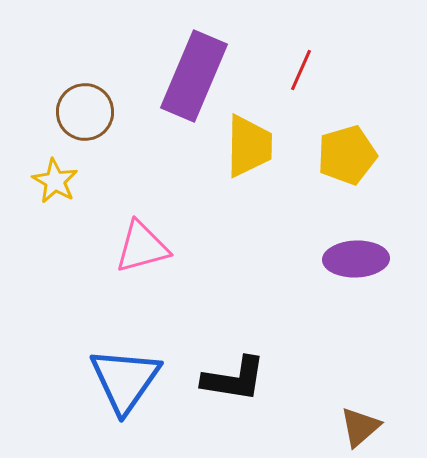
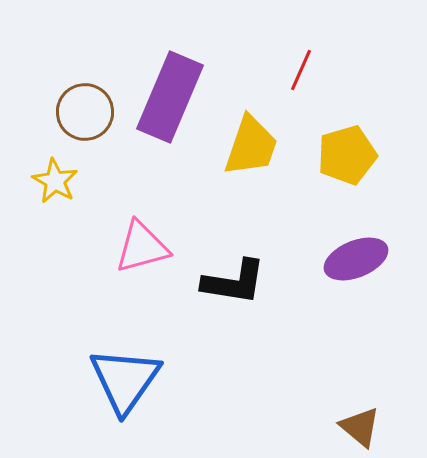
purple rectangle: moved 24 px left, 21 px down
yellow trapezoid: moved 2 px right; rotated 18 degrees clockwise
purple ellipse: rotated 20 degrees counterclockwise
black L-shape: moved 97 px up
brown triangle: rotated 39 degrees counterclockwise
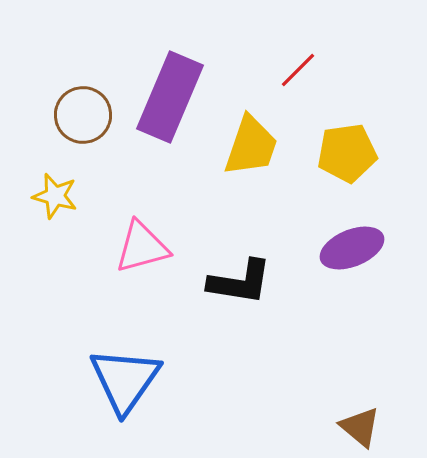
red line: moved 3 px left; rotated 21 degrees clockwise
brown circle: moved 2 px left, 3 px down
yellow pentagon: moved 2 px up; rotated 8 degrees clockwise
yellow star: moved 15 px down; rotated 15 degrees counterclockwise
purple ellipse: moved 4 px left, 11 px up
black L-shape: moved 6 px right
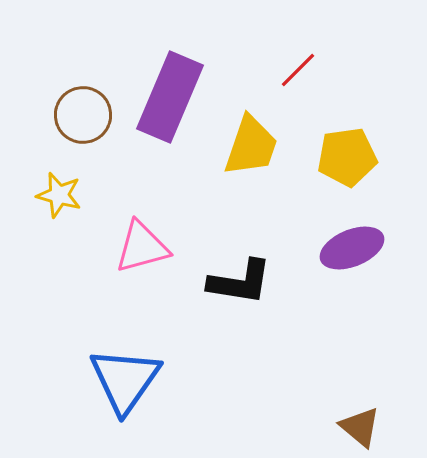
yellow pentagon: moved 4 px down
yellow star: moved 4 px right, 1 px up
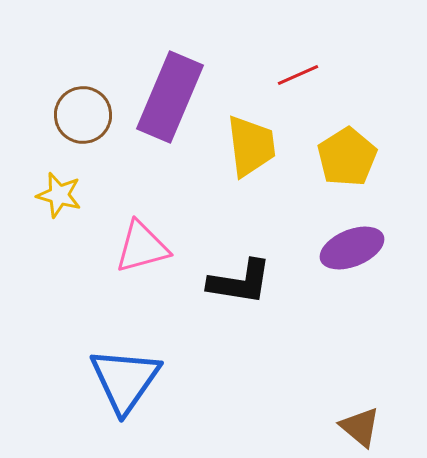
red line: moved 5 px down; rotated 21 degrees clockwise
yellow trapezoid: rotated 26 degrees counterclockwise
yellow pentagon: rotated 24 degrees counterclockwise
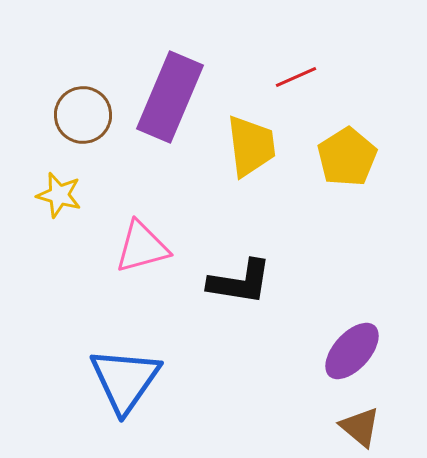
red line: moved 2 px left, 2 px down
purple ellipse: moved 103 px down; rotated 26 degrees counterclockwise
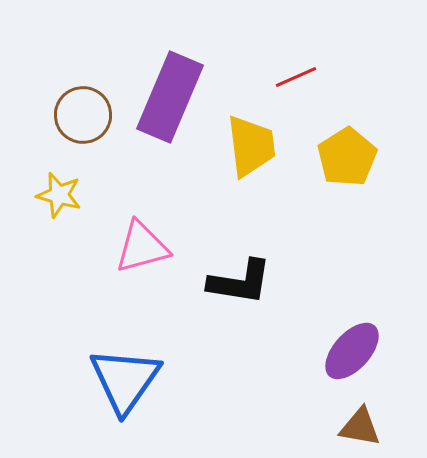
brown triangle: rotated 30 degrees counterclockwise
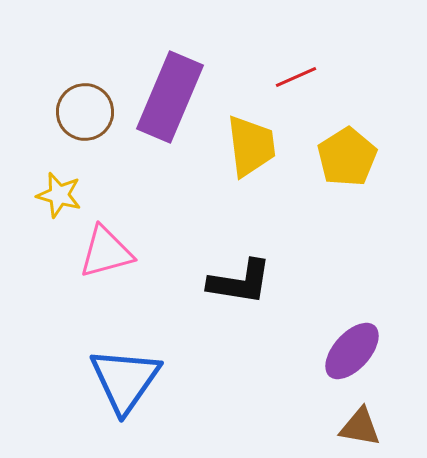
brown circle: moved 2 px right, 3 px up
pink triangle: moved 36 px left, 5 px down
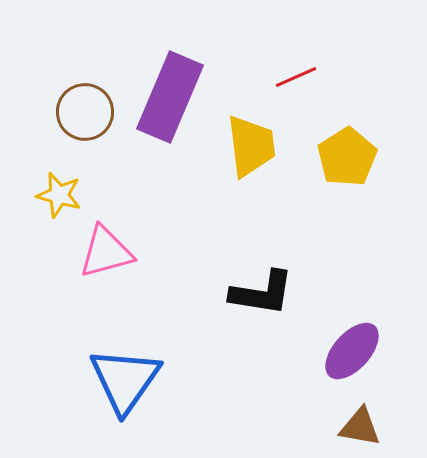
black L-shape: moved 22 px right, 11 px down
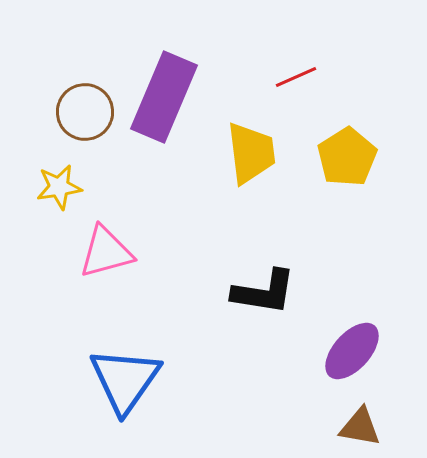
purple rectangle: moved 6 px left
yellow trapezoid: moved 7 px down
yellow star: moved 8 px up; rotated 24 degrees counterclockwise
black L-shape: moved 2 px right, 1 px up
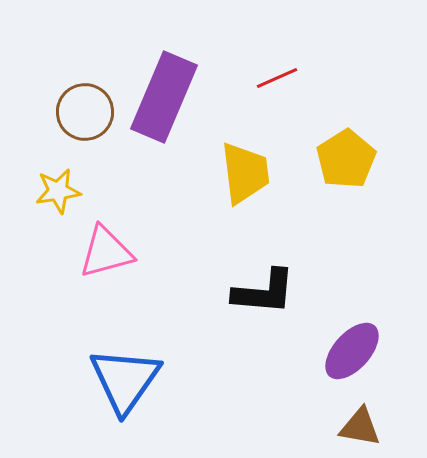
red line: moved 19 px left, 1 px down
yellow trapezoid: moved 6 px left, 20 px down
yellow pentagon: moved 1 px left, 2 px down
yellow star: moved 1 px left, 4 px down
black L-shape: rotated 4 degrees counterclockwise
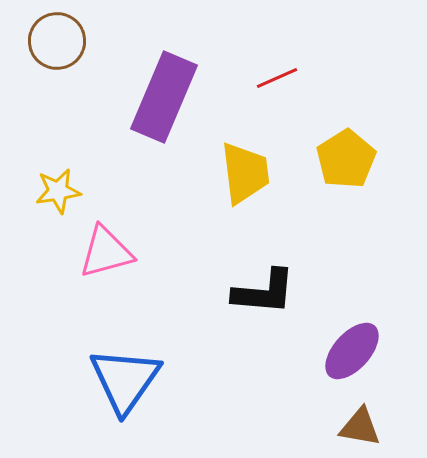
brown circle: moved 28 px left, 71 px up
